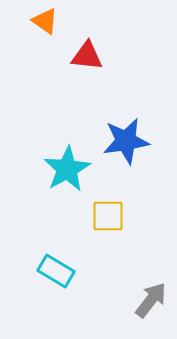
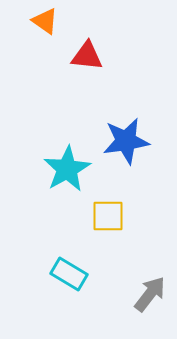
cyan rectangle: moved 13 px right, 3 px down
gray arrow: moved 1 px left, 6 px up
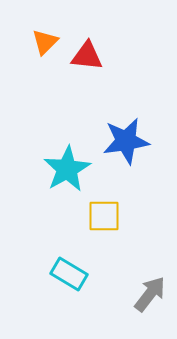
orange triangle: moved 21 px down; rotated 40 degrees clockwise
yellow square: moved 4 px left
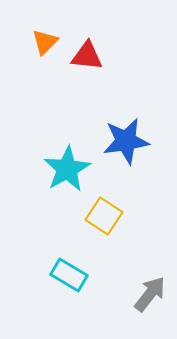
yellow square: rotated 33 degrees clockwise
cyan rectangle: moved 1 px down
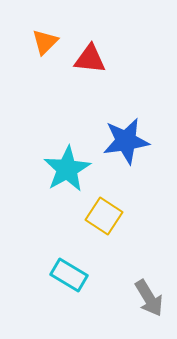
red triangle: moved 3 px right, 3 px down
gray arrow: moved 1 px left, 4 px down; rotated 111 degrees clockwise
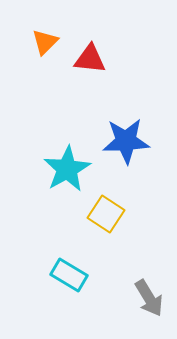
blue star: rotated 6 degrees clockwise
yellow square: moved 2 px right, 2 px up
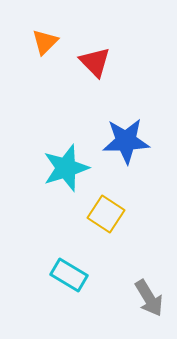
red triangle: moved 5 px right, 3 px down; rotated 40 degrees clockwise
cyan star: moved 1 px left, 1 px up; rotated 12 degrees clockwise
